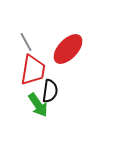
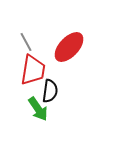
red ellipse: moved 1 px right, 2 px up
green arrow: moved 4 px down
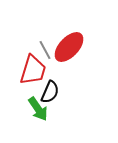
gray line: moved 19 px right, 8 px down
red trapezoid: rotated 8 degrees clockwise
black semicircle: moved 1 px down; rotated 15 degrees clockwise
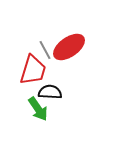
red ellipse: rotated 12 degrees clockwise
black semicircle: rotated 110 degrees counterclockwise
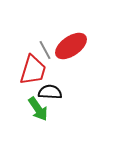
red ellipse: moved 2 px right, 1 px up
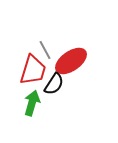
red ellipse: moved 15 px down
black semicircle: moved 4 px right, 8 px up; rotated 120 degrees clockwise
green arrow: moved 6 px left, 6 px up; rotated 130 degrees counterclockwise
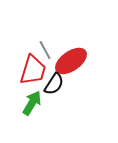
green arrow: rotated 15 degrees clockwise
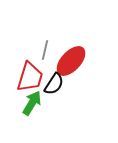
gray line: rotated 42 degrees clockwise
red ellipse: rotated 12 degrees counterclockwise
red trapezoid: moved 3 px left, 7 px down
